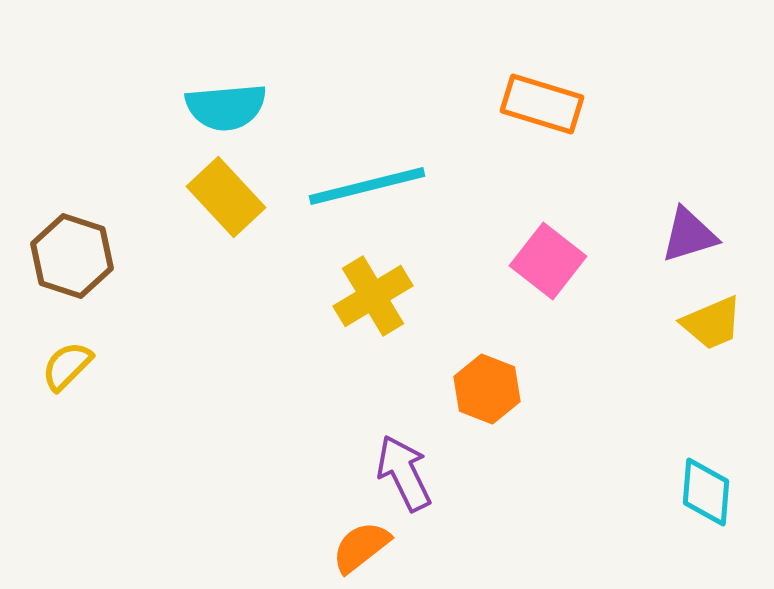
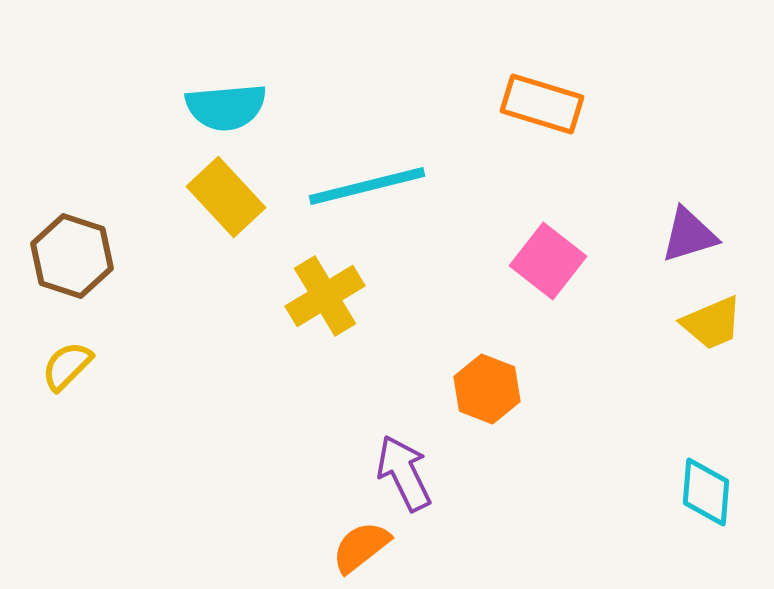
yellow cross: moved 48 px left
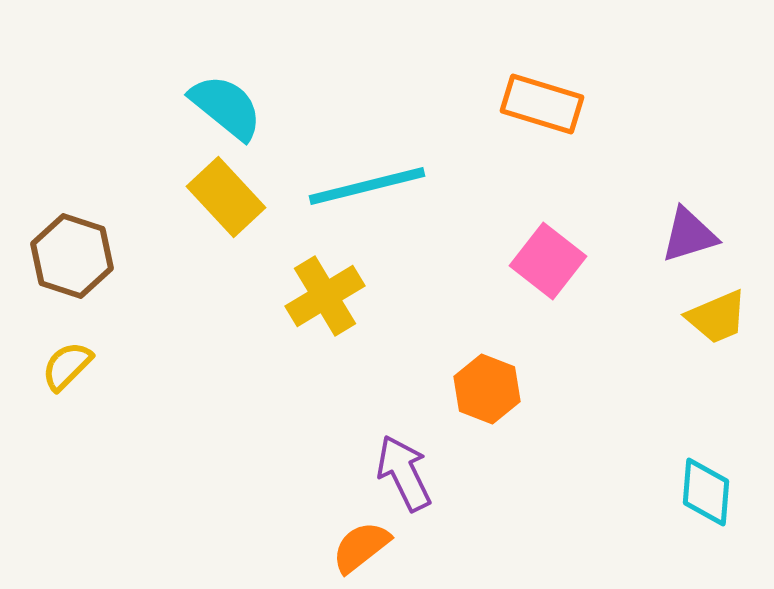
cyan semicircle: rotated 136 degrees counterclockwise
yellow trapezoid: moved 5 px right, 6 px up
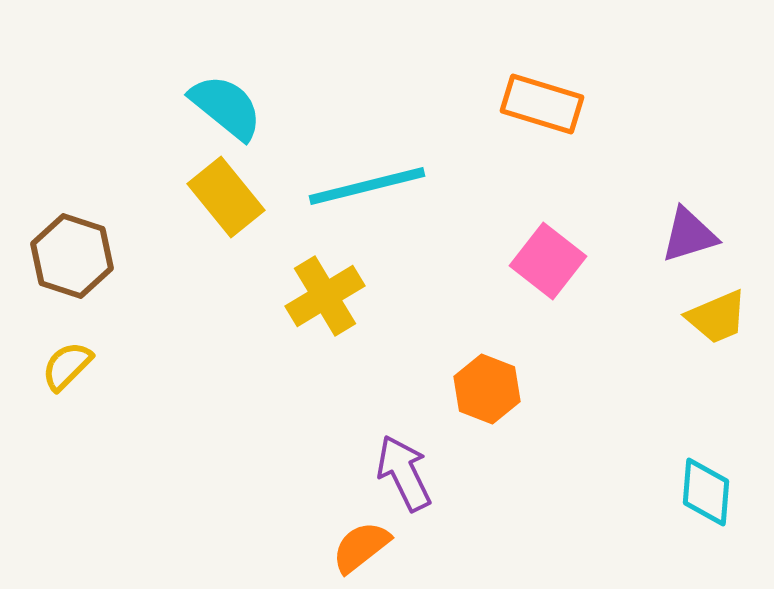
yellow rectangle: rotated 4 degrees clockwise
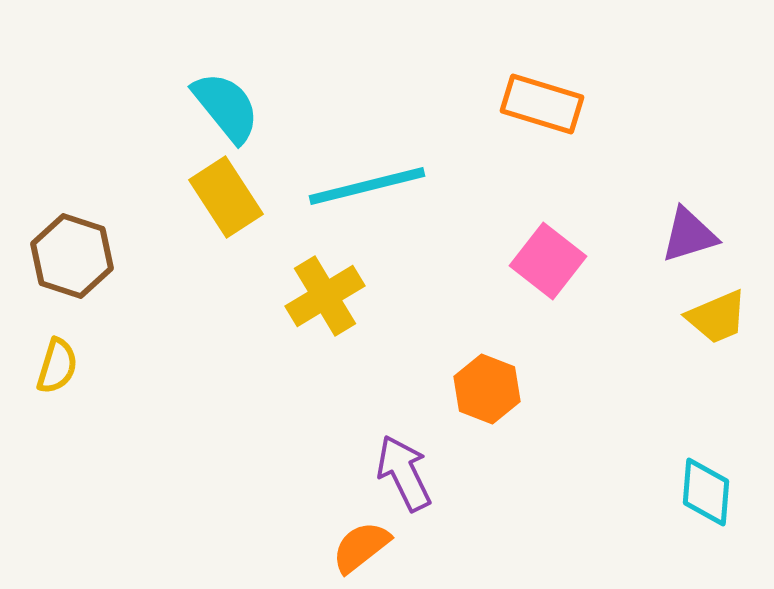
cyan semicircle: rotated 12 degrees clockwise
yellow rectangle: rotated 6 degrees clockwise
yellow semicircle: moved 10 px left; rotated 152 degrees clockwise
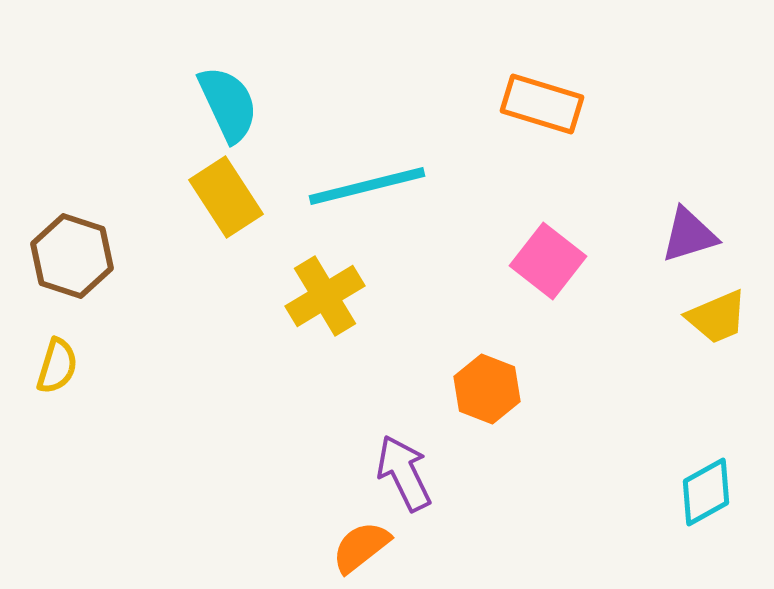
cyan semicircle: moved 2 px right, 3 px up; rotated 14 degrees clockwise
cyan diamond: rotated 56 degrees clockwise
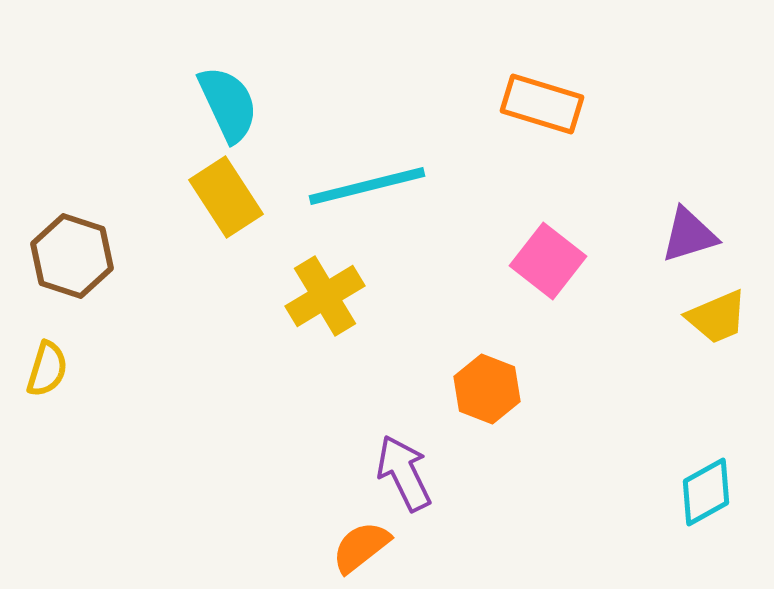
yellow semicircle: moved 10 px left, 3 px down
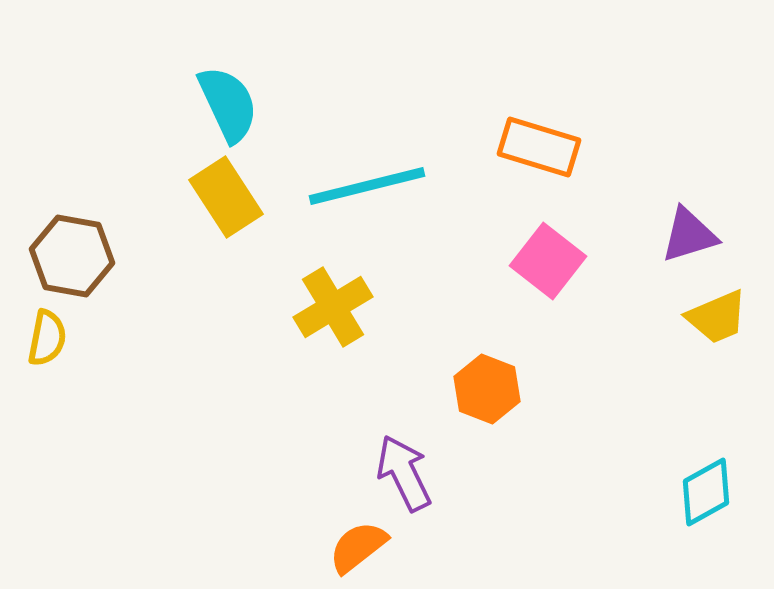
orange rectangle: moved 3 px left, 43 px down
brown hexagon: rotated 8 degrees counterclockwise
yellow cross: moved 8 px right, 11 px down
yellow semicircle: moved 31 px up; rotated 6 degrees counterclockwise
orange semicircle: moved 3 px left
